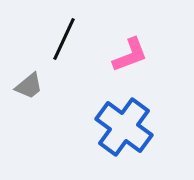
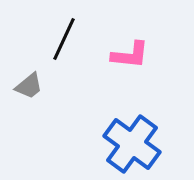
pink L-shape: rotated 27 degrees clockwise
blue cross: moved 8 px right, 17 px down
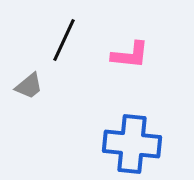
black line: moved 1 px down
blue cross: rotated 30 degrees counterclockwise
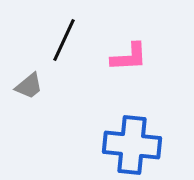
pink L-shape: moved 1 px left, 2 px down; rotated 9 degrees counterclockwise
blue cross: moved 1 px down
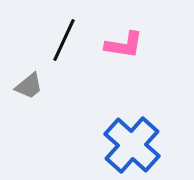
pink L-shape: moved 5 px left, 12 px up; rotated 12 degrees clockwise
blue cross: rotated 36 degrees clockwise
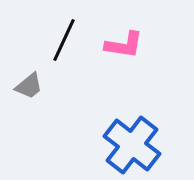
blue cross: rotated 4 degrees counterclockwise
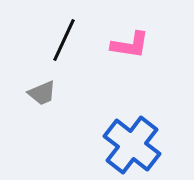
pink L-shape: moved 6 px right
gray trapezoid: moved 13 px right, 7 px down; rotated 16 degrees clockwise
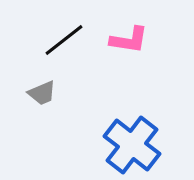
black line: rotated 27 degrees clockwise
pink L-shape: moved 1 px left, 5 px up
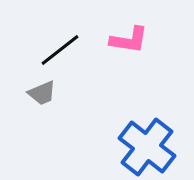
black line: moved 4 px left, 10 px down
blue cross: moved 15 px right, 2 px down
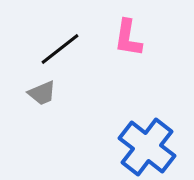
pink L-shape: moved 1 px left, 2 px up; rotated 90 degrees clockwise
black line: moved 1 px up
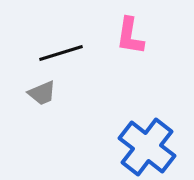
pink L-shape: moved 2 px right, 2 px up
black line: moved 1 px right, 4 px down; rotated 21 degrees clockwise
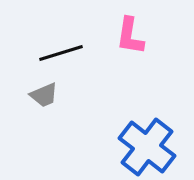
gray trapezoid: moved 2 px right, 2 px down
